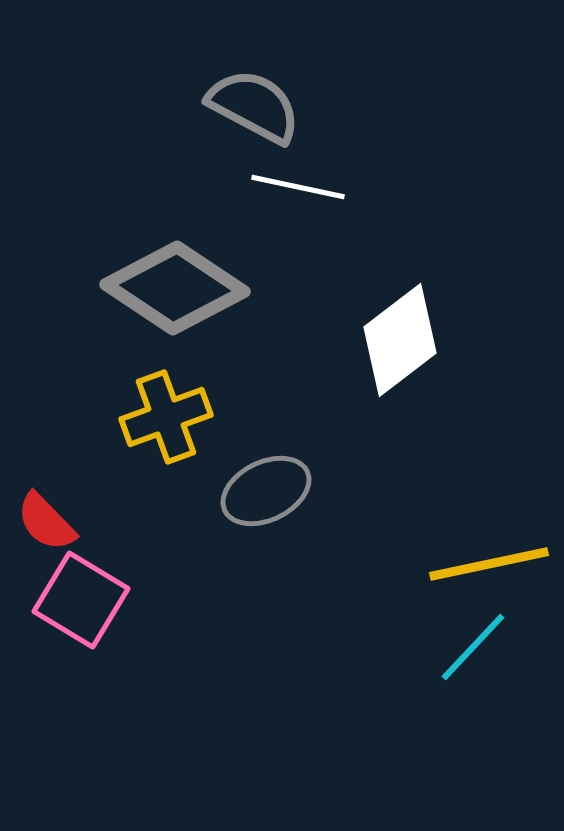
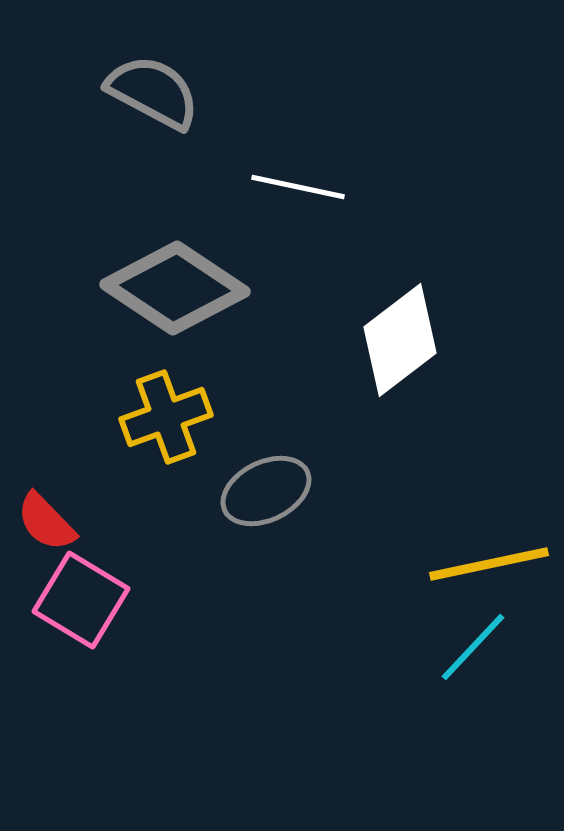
gray semicircle: moved 101 px left, 14 px up
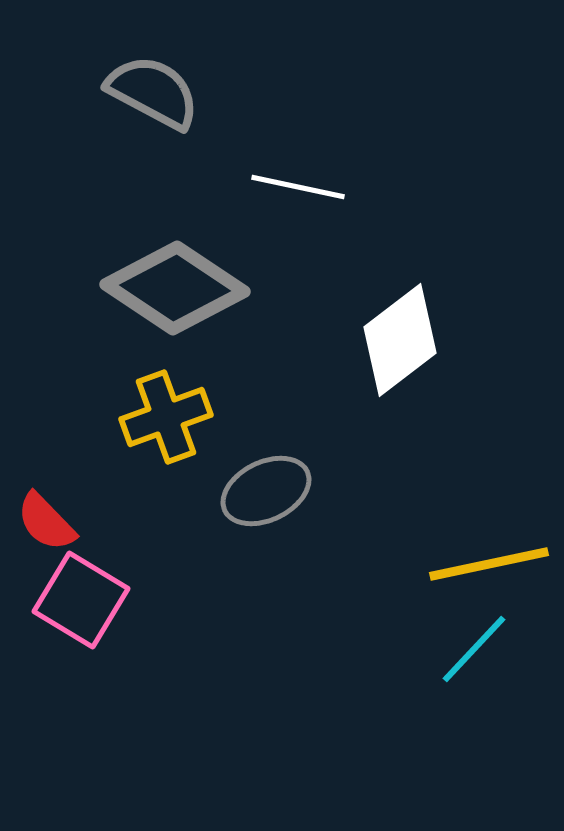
cyan line: moved 1 px right, 2 px down
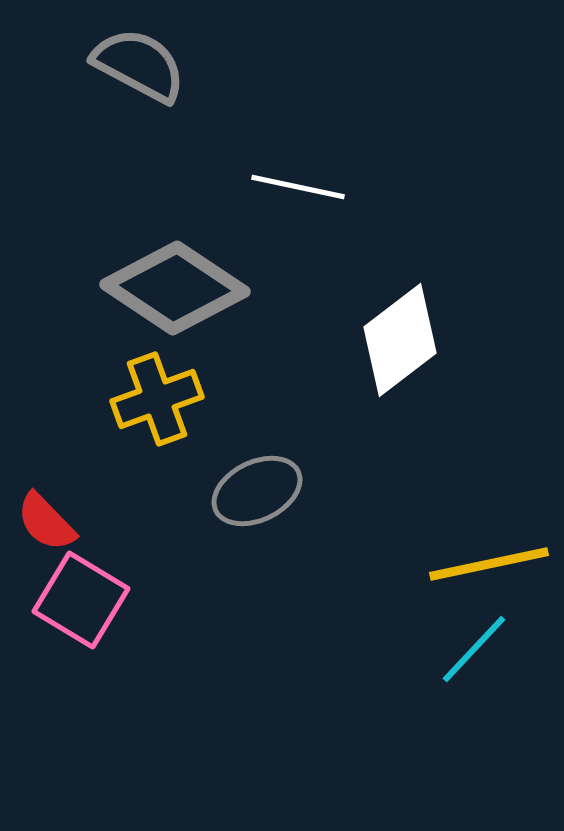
gray semicircle: moved 14 px left, 27 px up
yellow cross: moved 9 px left, 18 px up
gray ellipse: moved 9 px left
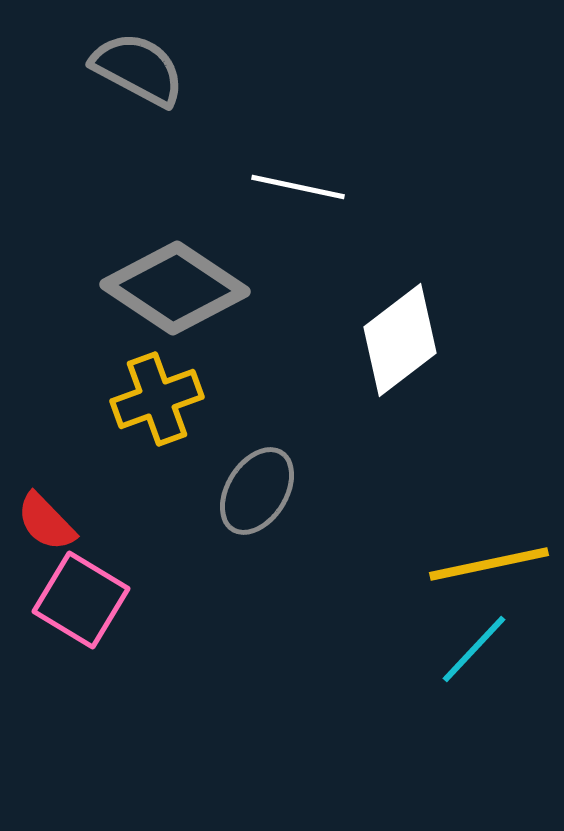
gray semicircle: moved 1 px left, 4 px down
gray ellipse: rotated 32 degrees counterclockwise
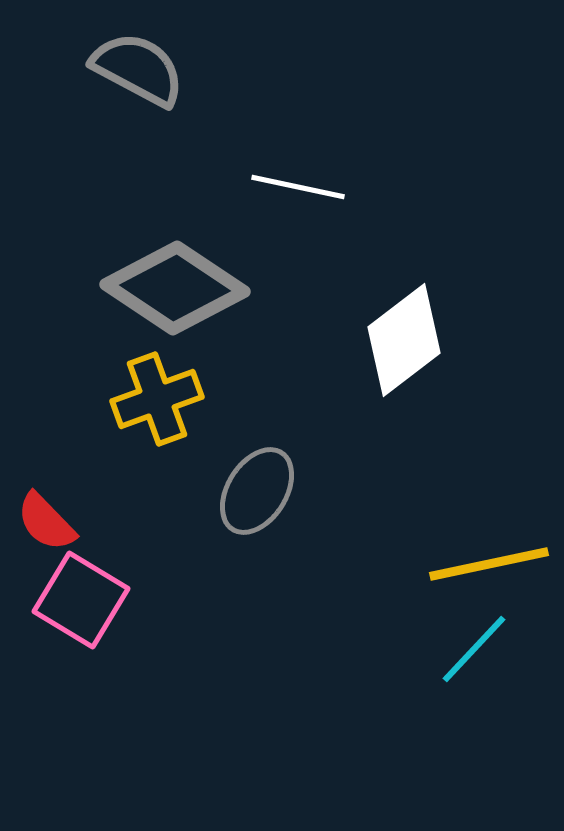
white diamond: moved 4 px right
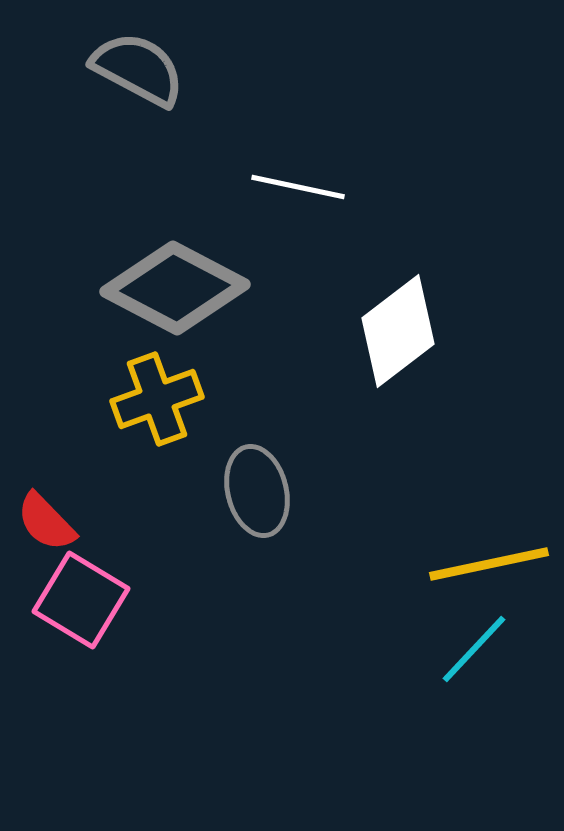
gray diamond: rotated 6 degrees counterclockwise
white diamond: moved 6 px left, 9 px up
gray ellipse: rotated 46 degrees counterclockwise
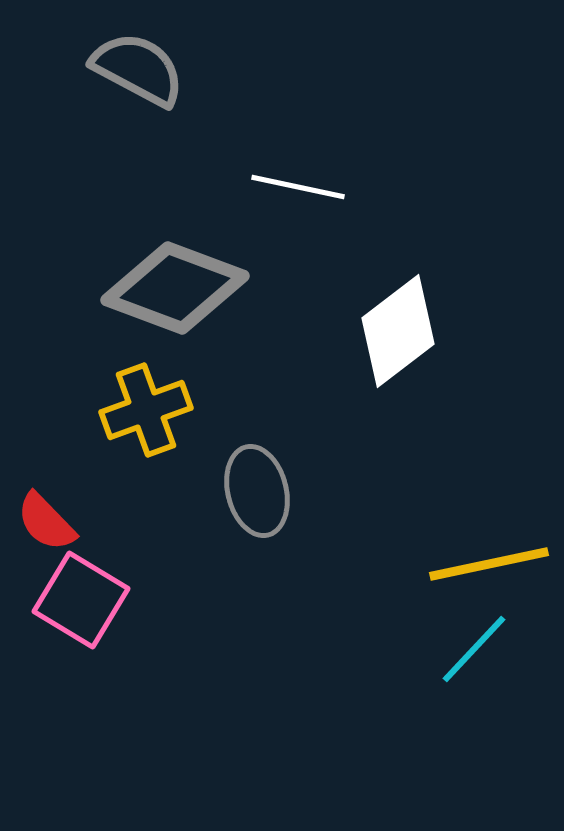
gray diamond: rotated 7 degrees counterclockwise
yellow cross: moved 11 px left, 11 px down
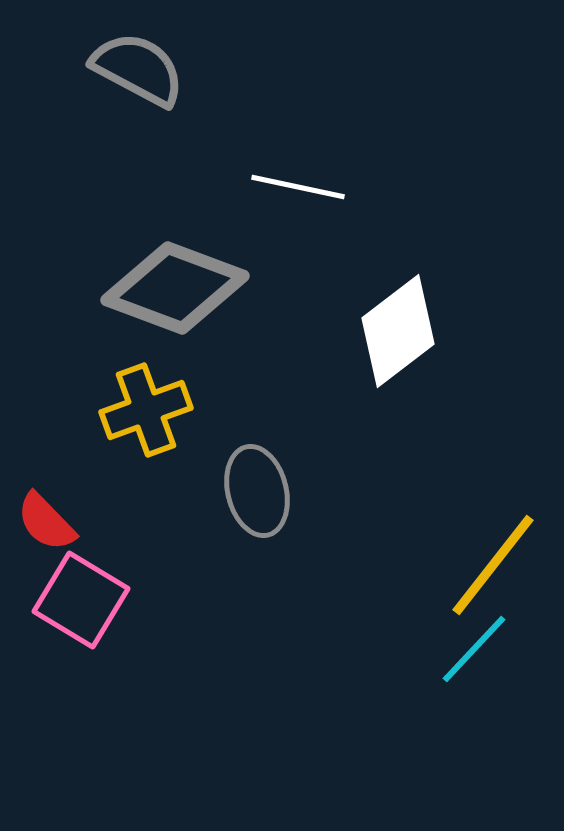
yellow line: moved 4 px right, 1 px down; rotated 40 degrees counterclockwise
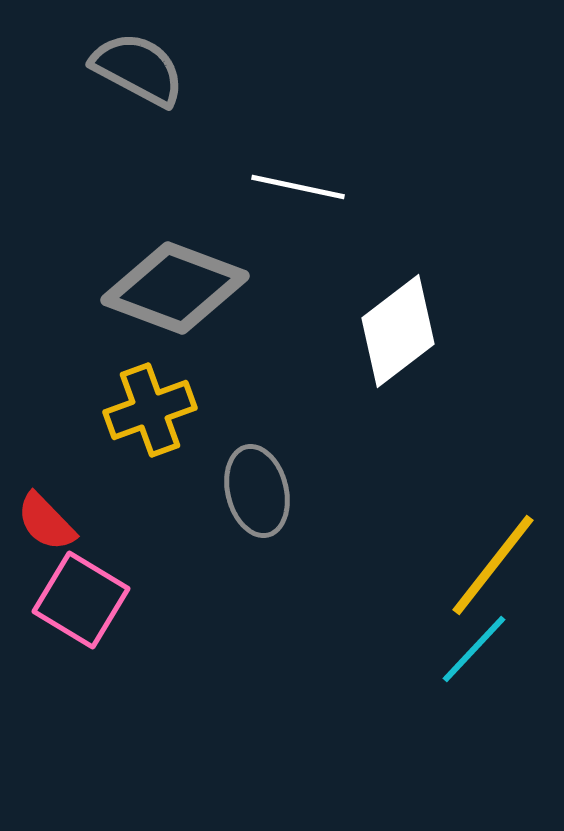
yellow cross: moved 4 px right
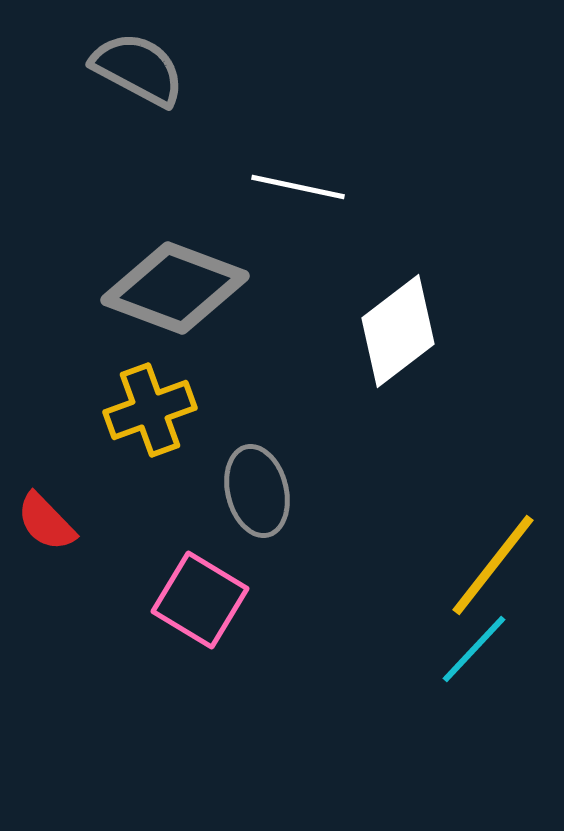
pink square: moved 119 px right
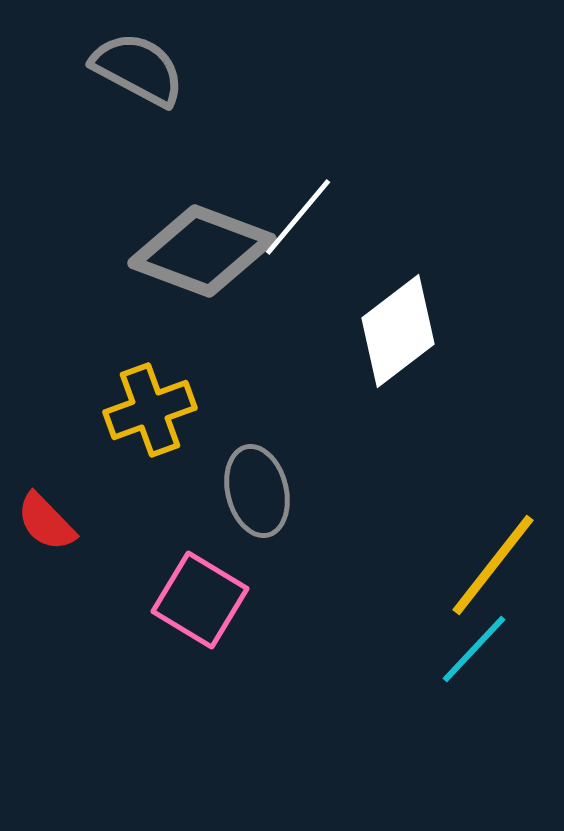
white line: moved 30 px down; rotated 62 degrees counterclockwise
gray diamond: moved 27 px right, 37 px up
